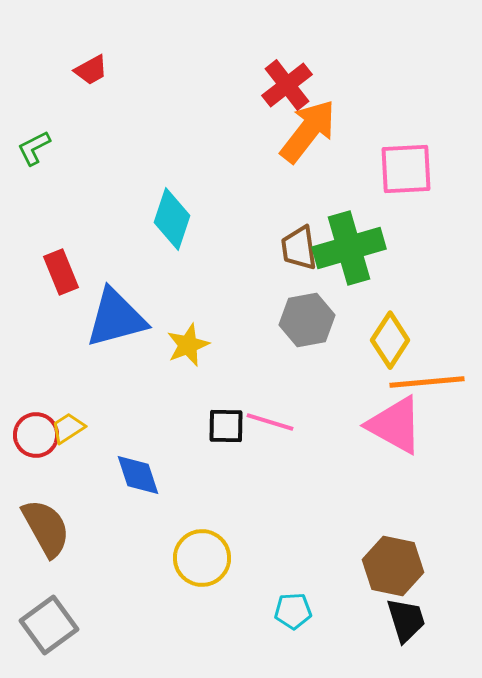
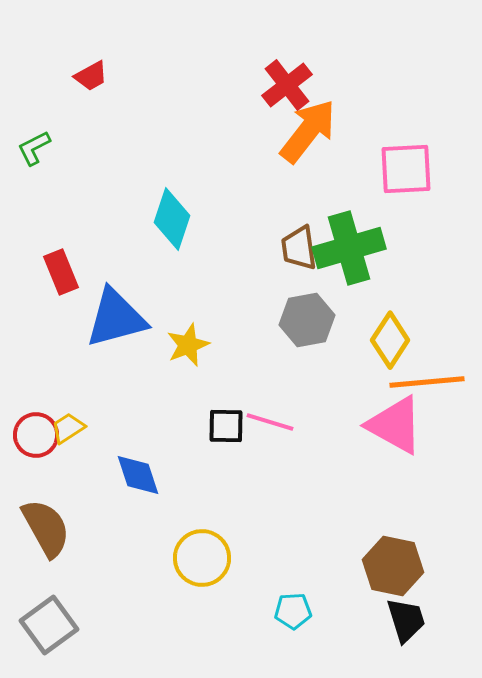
red trapezoid: moved 6 px down
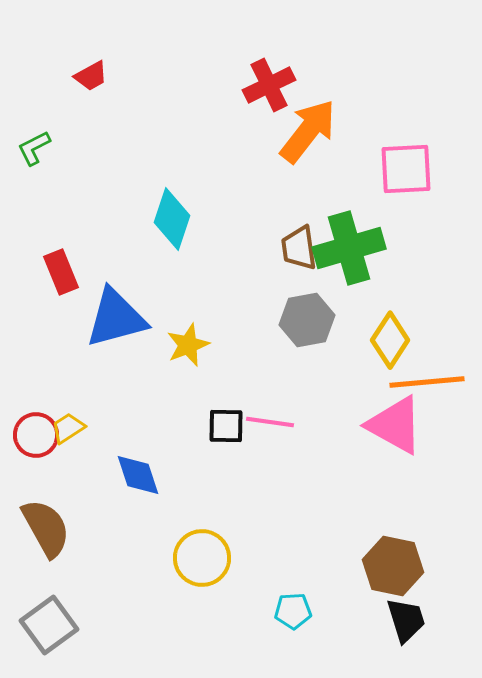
red cross: moved 18 px left; rotated 12 degrees clockwise
pink line: rotated 9 degrees counterclockwise
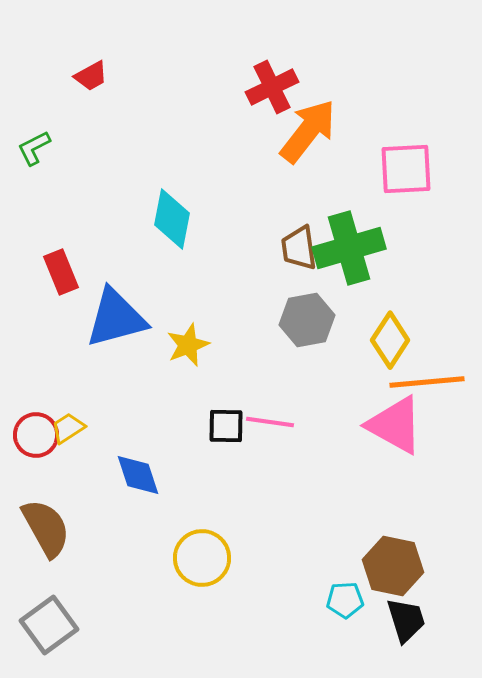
red cross: moved 3 px right, 2 px down
cyan diamond: rotated 8 degrees counterclockwise
cyan pentagon: moved 52 px right, 11 px up
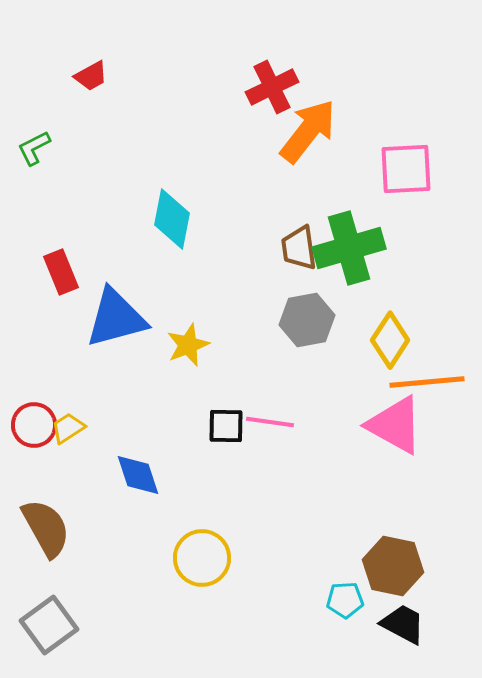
red circle: moved 2 px left, 10 px up
black trapezoid: moved 3 px left, 4 px down; rotated 45 degrees counterclockwise
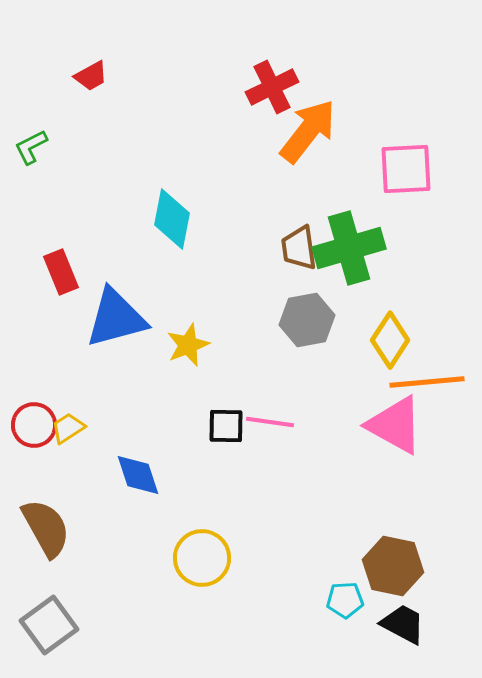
green L-shape: moved 3 px left, 1 px up
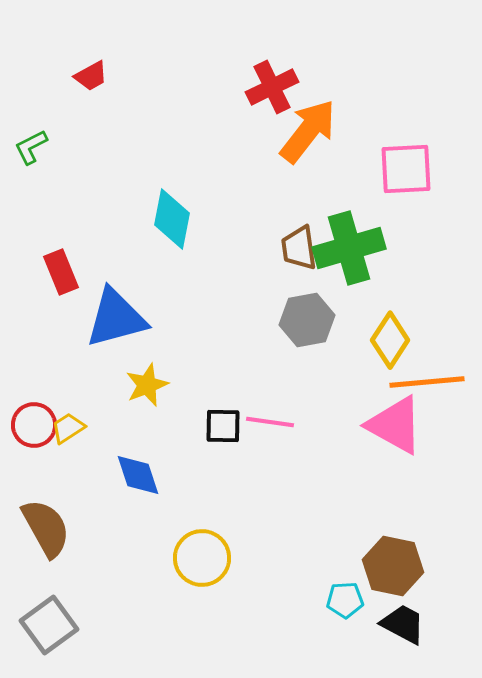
yellow star: moved 41 px left, 40 px down
black square: moved 3 px left
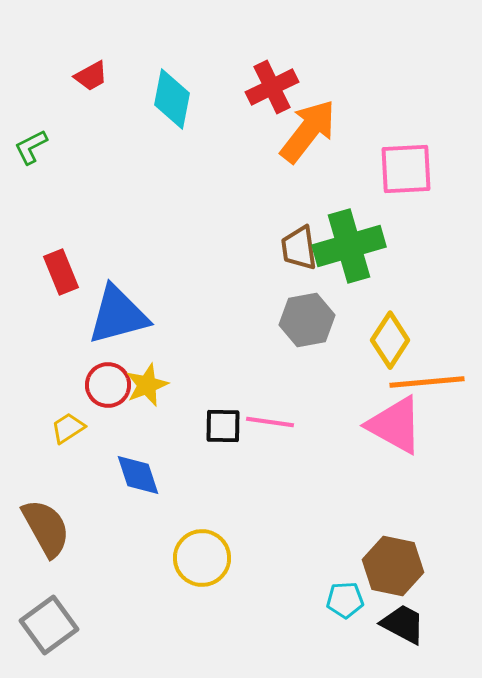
cyan diamond: moved 120 px up
green cross: moved 2 px up
blue triangle: moved 2 px right, 3 px up
red circle: moved 74 px right, 40 px up
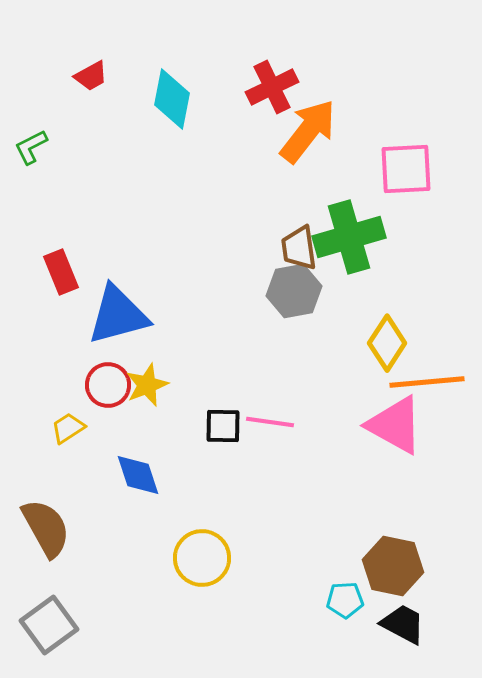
green cross: moved 9 px up
gray hexagon: moved 13 px left, 29 px up
yellow diamond: moved 3 px left, 3 px down
